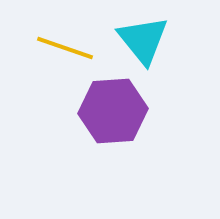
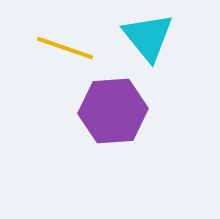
cyan triangle: moved 5 px right, 3 px up
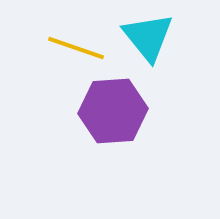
yellow line: moved 11 px right
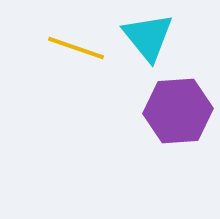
purple hexagon: moved 65 px right
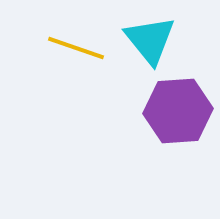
cyan triangle: moved 2 px right, 3 px down
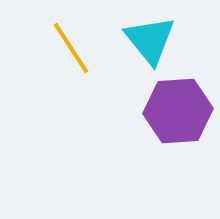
yellow line: moved 5 px left; rotated 38 degrees clockwise
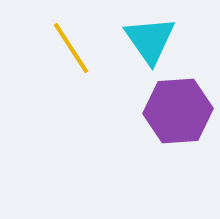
cyan triangle: rotated 4 degrees clockwise
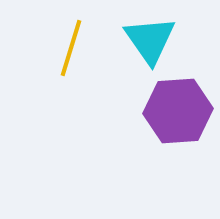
yellow line: rotated 50 degrees clockwise
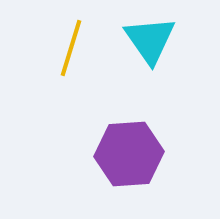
purple hexagon: moved 49 px left, 43 px down
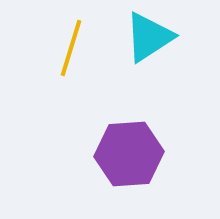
cyan triangle: moved 1 px left, 3 px up; rotated 32 degrees clockwise
